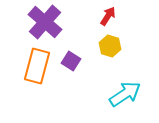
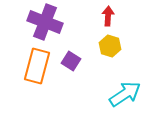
red arrow: rotated 30 degrees counterclockwise
purple cross: rotated 20 degrees counterclockwise
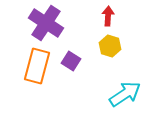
purple cross: moved 1 px right, 1 px down; rotated 12 degrees clockwise
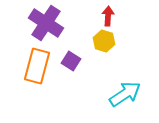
yellow hexagon: moved 6 px left, 5 px up
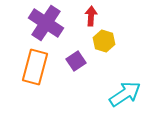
red arrow: moved 17 px left
purple square: moved 5 px right; rotated 24 degrees clockwise
orange rectangle: moved 2 px left, 1 px down
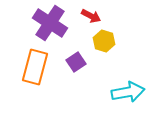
red arrow: rotated 114 degrees clockwise
purple cross: moved 4 px right
purple square: moved 1 px down
cyan arrow: moved 3 px right, 2 px up; rotated 24 degrees clockwise
